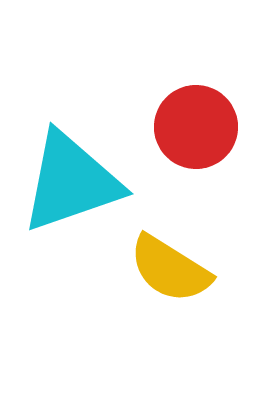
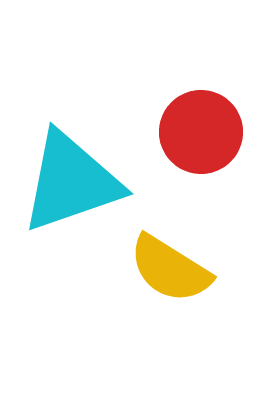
red circle: moved 5 px right, 5 px down
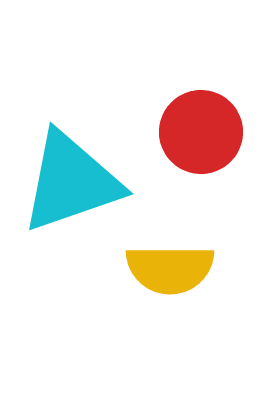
yellow semicircle: rotated 32 degrees counterclockwise
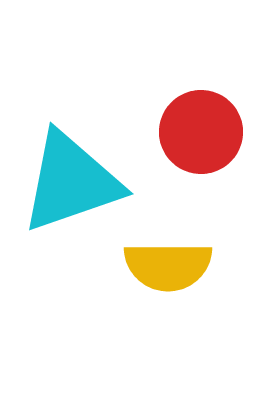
yellow semicircle: moved 2 px left, 3 px up
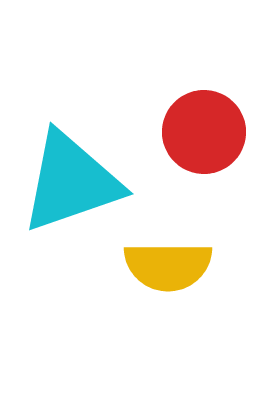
red circle: moved 3 px right
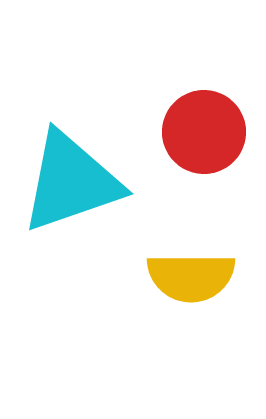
yellow semicircle: moved 23 px right, 11 px down
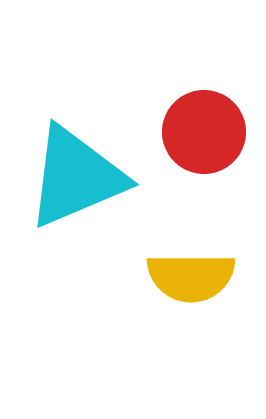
cyan triangle: moved 5 px right, 5 px up; rotated 4 degrees counterclockwise
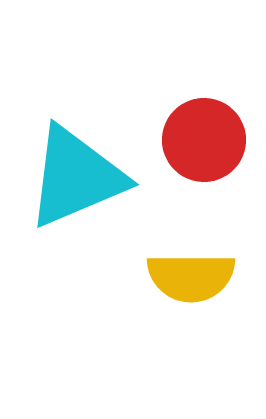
red circle: moved 8 px down
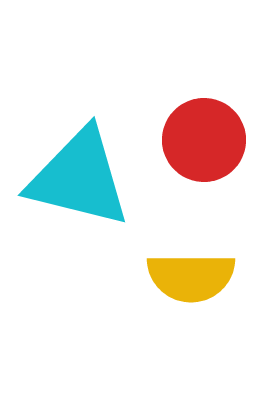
cyan triangle: moved 3 px right, 1 px down; rotated 37 degrees clockwise
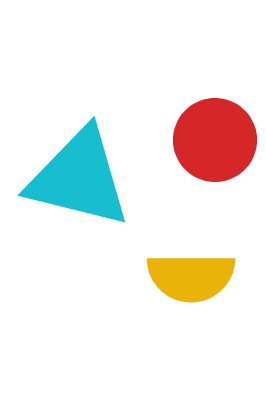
red circle: moved 11 px right
